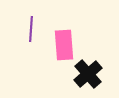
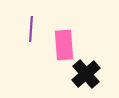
black cross: moved 2 px left
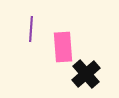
pink rectangle: moved 1 px left, 2 px down
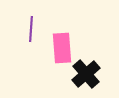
pink rectangle: moved 1 px left, 1 px down
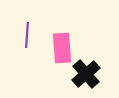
purple line: moved 4 px left, 6 px down
